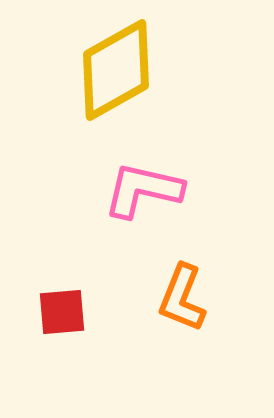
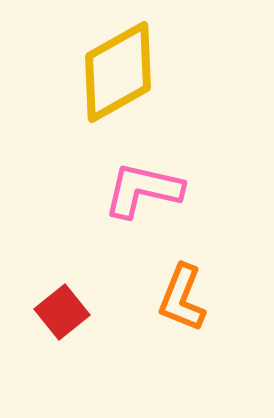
yellow diamond: moved 2 px right, 2 px down
red square: rotated 34 degrees counterclockwise
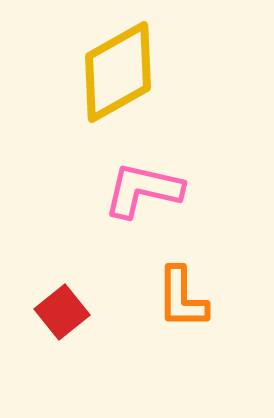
orange L-shape: rotated 22 degrees counterclockwise
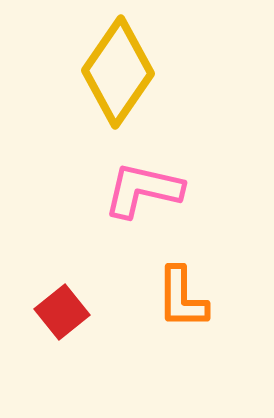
yellow diamond: rotated 26 degrees counterclockwise
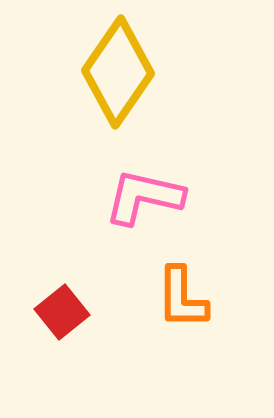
pink L-shape: moved 1 px right, 7 px down
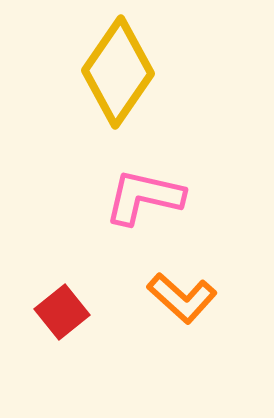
orange L-shape: rotated 48 degrees counterclockwise
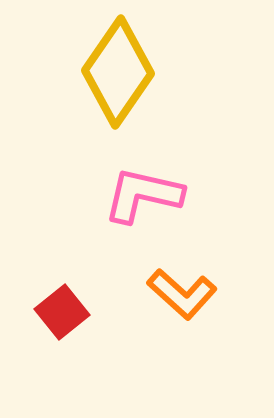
pink L-shape: moved 1 px left, 2 px up
orange L-shape: moved 4 px up
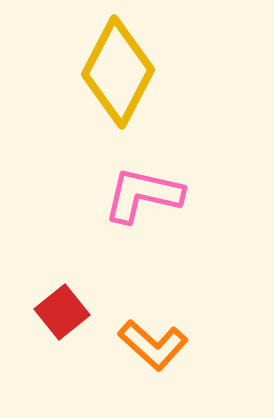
yellow diamond: rotated 7 degrees counterclockwise
orange L-shape: moved 29 px left, 51 px down
